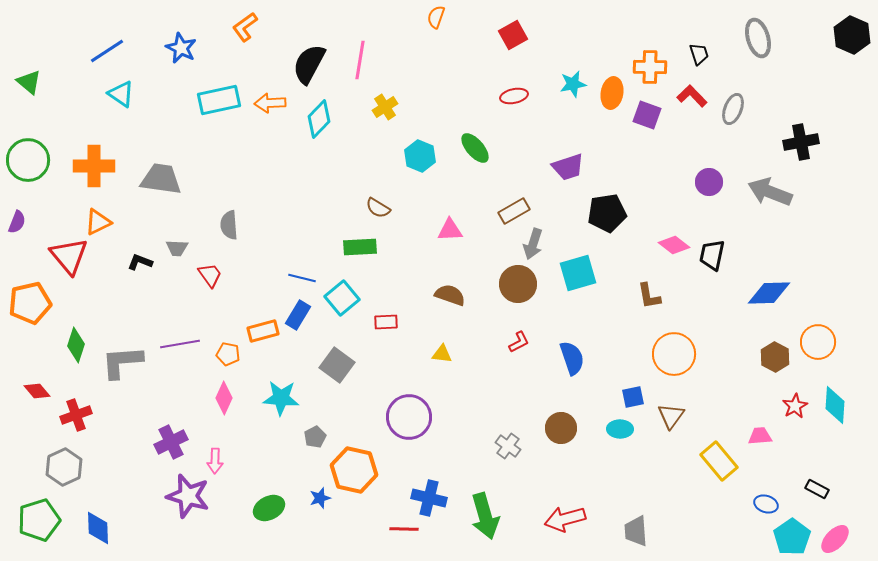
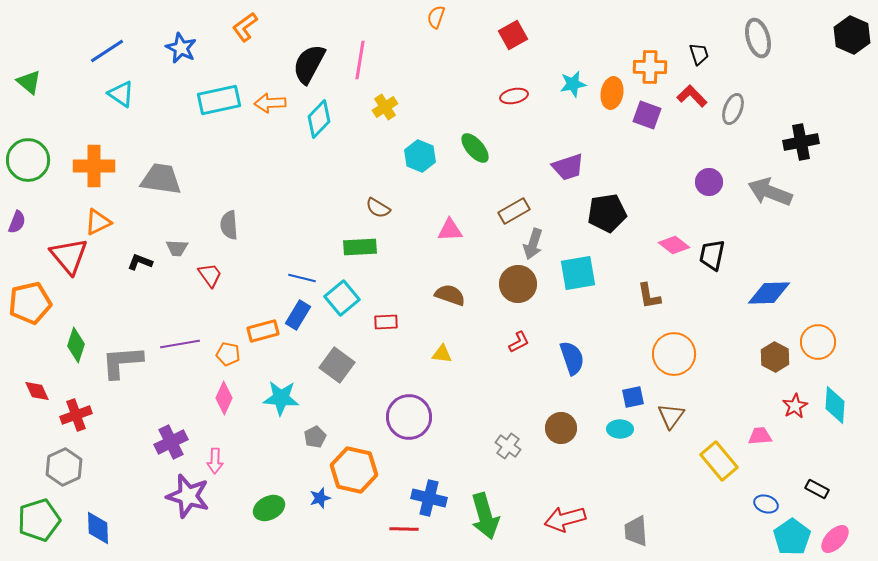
cyan square at (578, 273): rotated 6 degrees clockwise
red diamond at (37, 391): rotated 16 degrees clockwise
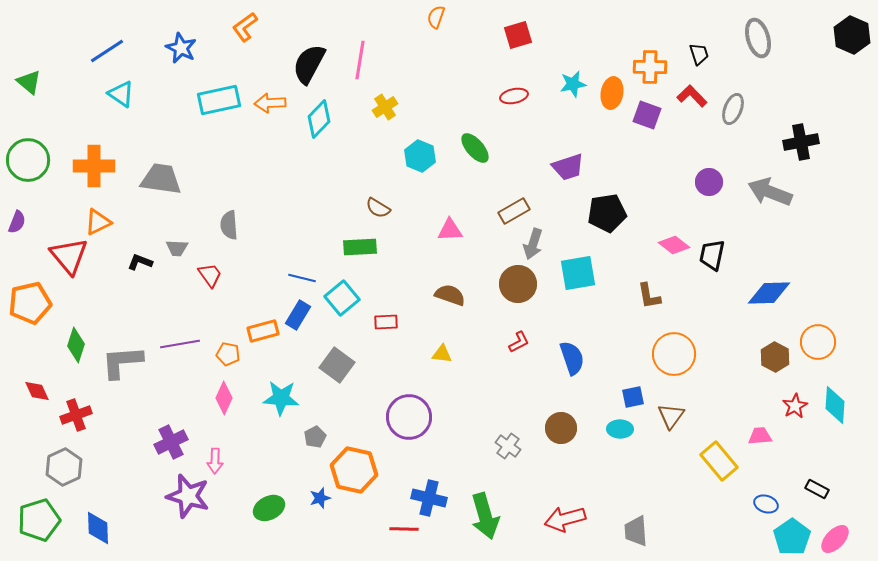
red square at (513, 35): moved 5 px right; rotated 12 degrees clockwise
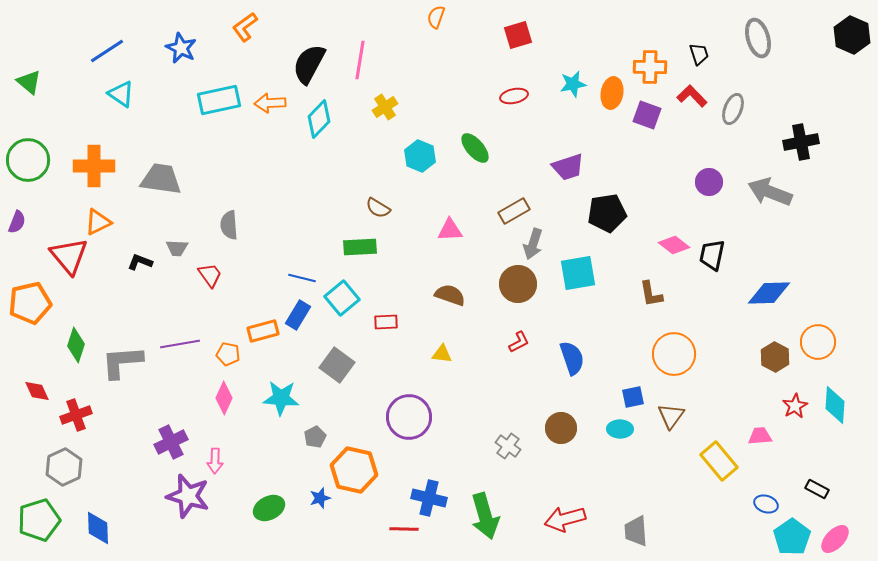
brown L-shape at (649, 296): moved 2 px right, 2 px up
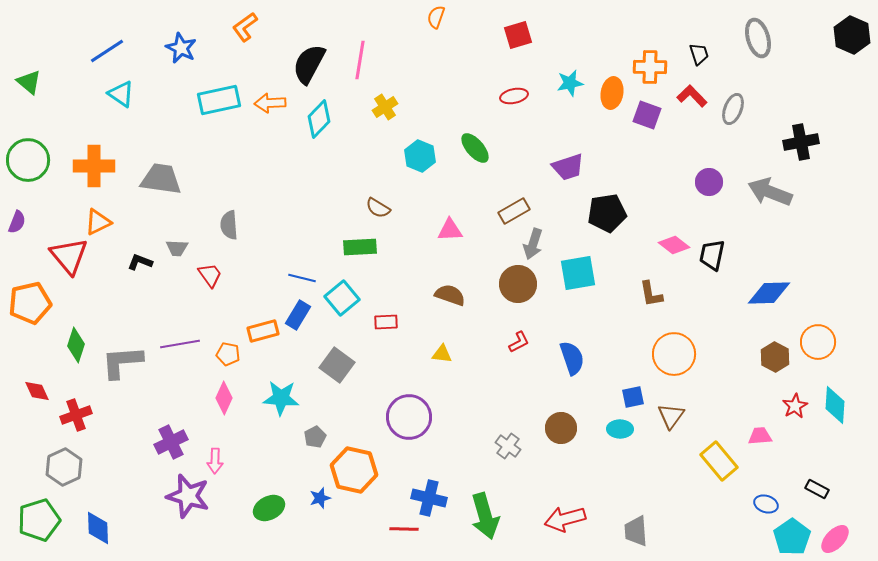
cyan star at (573, 84): moved 3 px left, 1 px up
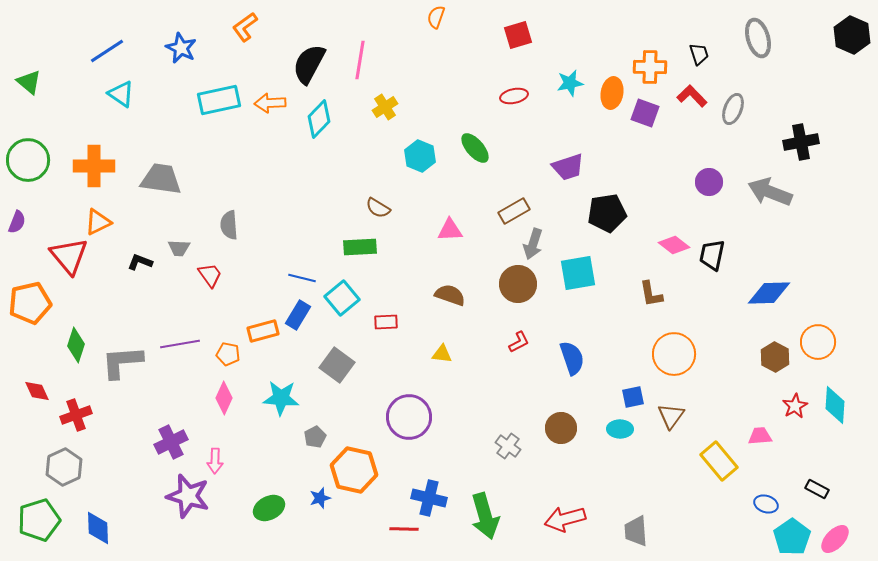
purple square at (647, 115): moved 2 px left, 2 px up
gray trapezoid at (177, 248): moved 2 px right
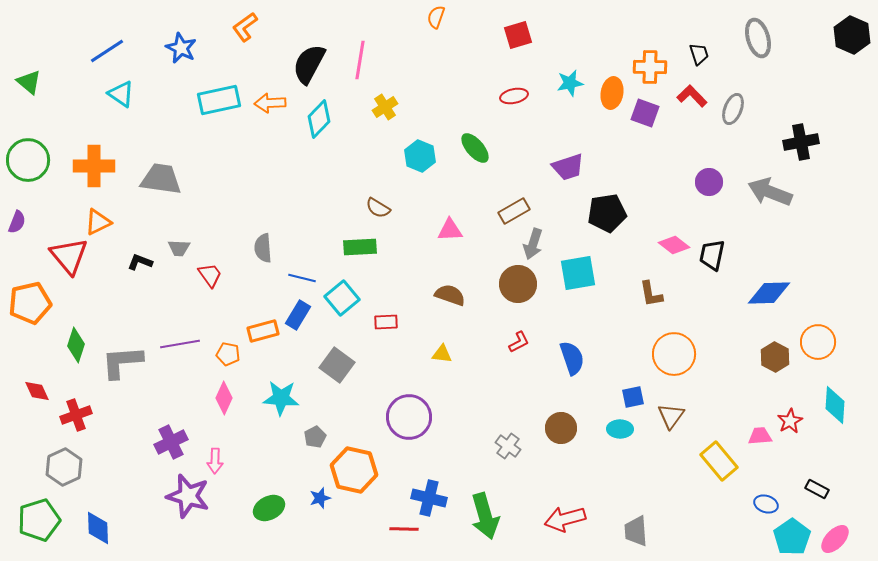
gray semicircle at (229, 225): moved 34 px right, 23 px down
red star at (795, 406): moved 5 px left, 15 px down
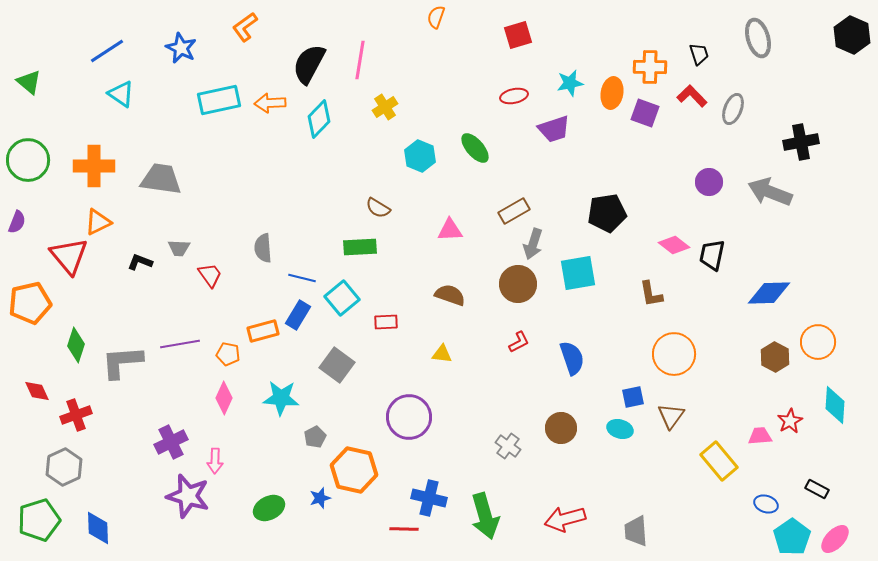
purple trapezoid at (568, 167): moved 14 px left, 38 px up
cyan ellipse at (620, 429): rotated 15 degrees clockwise
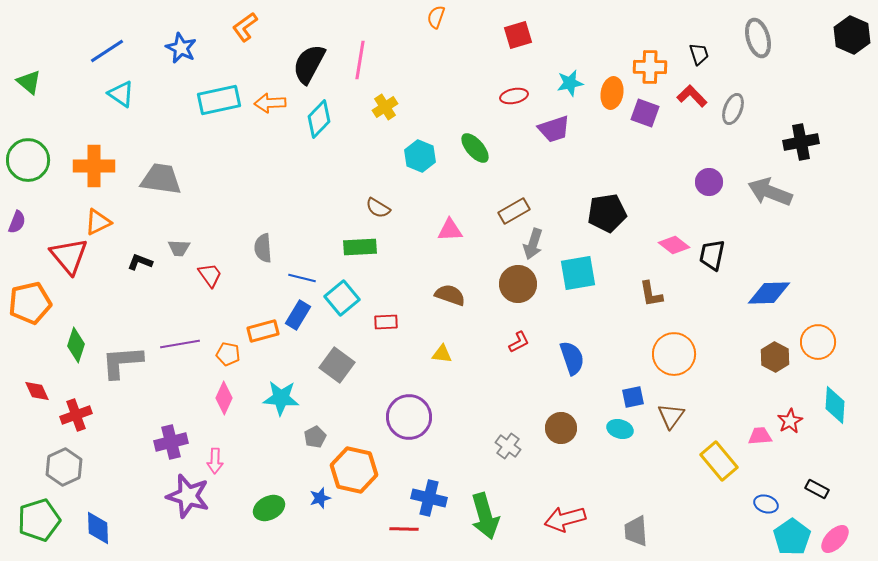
purple cross at (171, 442): rotated 12 degrees clockwise
